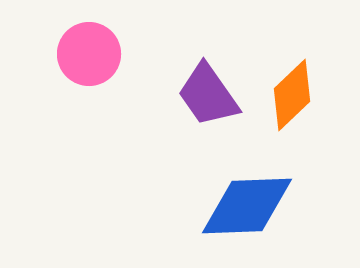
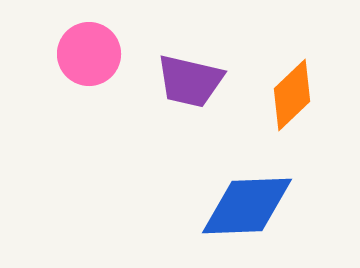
purple trapezoid: moved 18 px left, 14 px up; rotated 42 degrees counterclockwise
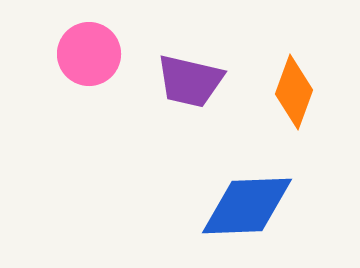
orange diamond: moved 2 px right, 3 px up; rotated 26 degrees counterclockwise
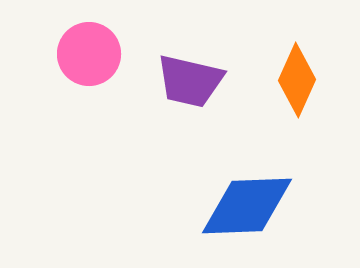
orange diamond: moved 3 px right, 12 px up; rotated 4 degrees clockwise
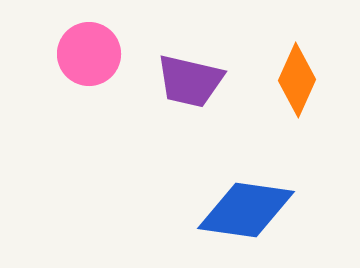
blue diamond: moved 1 px left, 4 px down; rotated 10 degrees clockwise
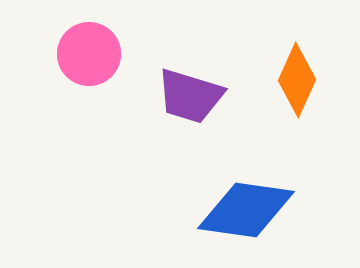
purple trapezoid: moved 15 px down; rotated 4 degrees clockwise
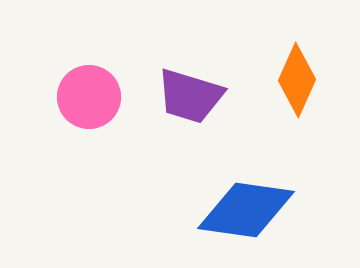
pink circle: moved 43 px down
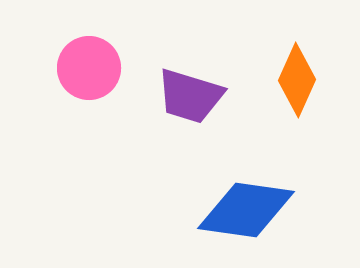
pink circle: moved 29 px up
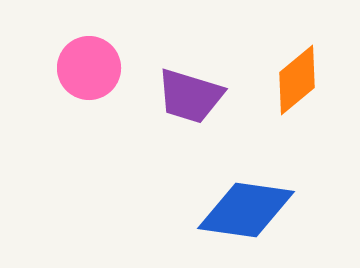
orange diamond: rotated 26 degrees clockwise
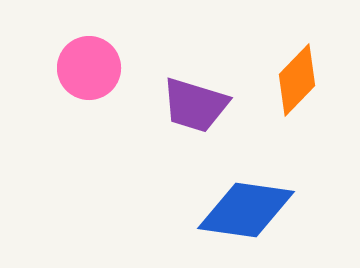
orange diamond: rotated 6 degrees counterclockwise
purple trapezoid: moved 5 px right, 9 px down
